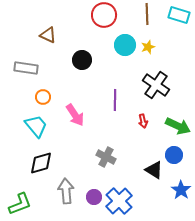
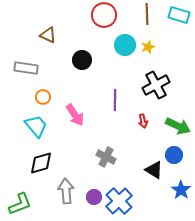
black cross: rotated 28 degrees clockwise
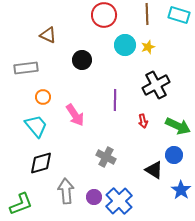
gray rectangle: rotated 15 degrees counterclockwise
green L-shape: moved 1 px right
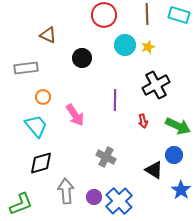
black circle: moved 2 px up
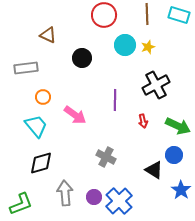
pink arrow: rotated 20 degrees counterclockwise
gray arrow: moved 1 px left, 2 px down
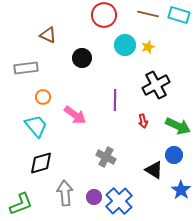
brown line: moved 1 px right; rotated 75 degrees counterclockwise
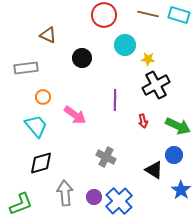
yellow star: moved 12 px down; rotated 24 degrees clockwise
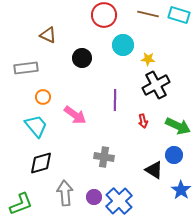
cyan circle: moved 2 px left
gray cross: moved 2 px left; rotated 18 degrees counterclockwise
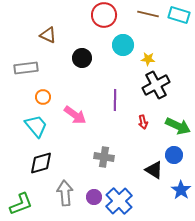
red arrow: moved 1 px down
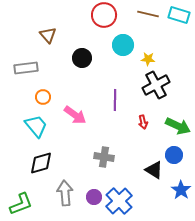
brown triangle: rotated 24 degrees clockwise
